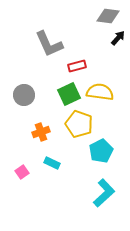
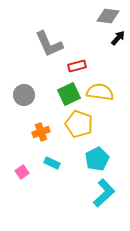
cyan pentagon: moved 4 px left, 8 px down
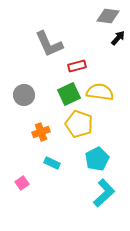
pink square: moved 11 px down
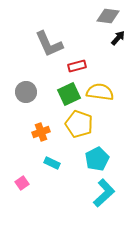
gray circle: moved 2 px right, 3 px up
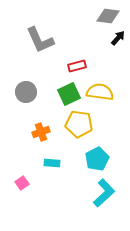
gray L-shape: moved 9 px left, 4 px up
yellow pentagon: rotated 12 degrees counterclockwise
cyan rectangle: rotated 21 degrees counterclockwise
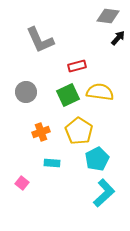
green square: moved 1 px left, 1 px down
yellow pentagon: moved 7 px down; rotated 24 degrees clockwise
pink square: rotated 16 degrees counterclockwise
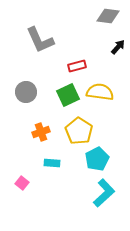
black arrow: moved 9 px down
